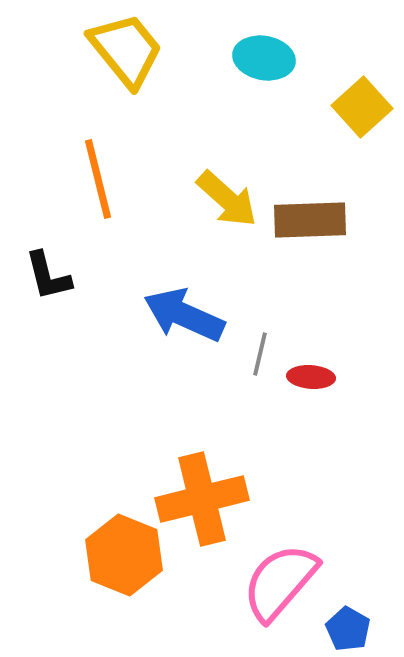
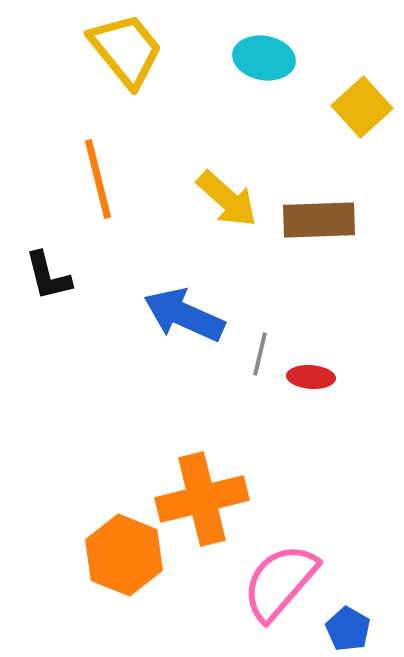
brown rectangle: moved 9 px right
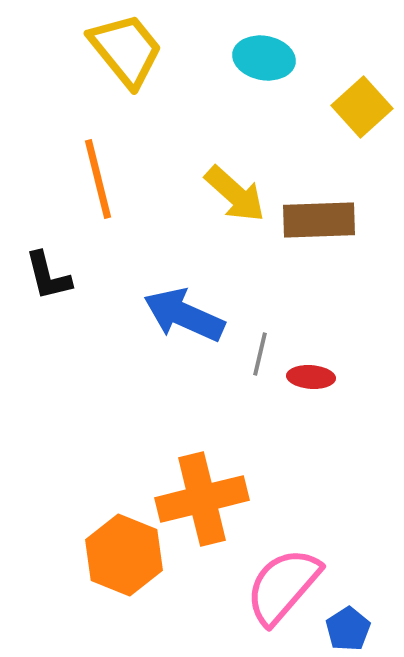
yellow arrow: moved 8 px right, 5 px up
pink semicircle: moved 3 px right, 4 px down
blue pentagon: rotated 9 degrees clockwise
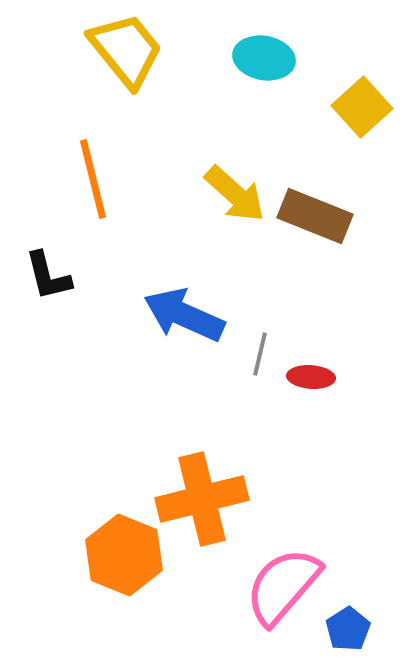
orange line: moved 5 px left
brown rectangle: moved 4 px left, 4 px up; rotated 24 degrees clockwise
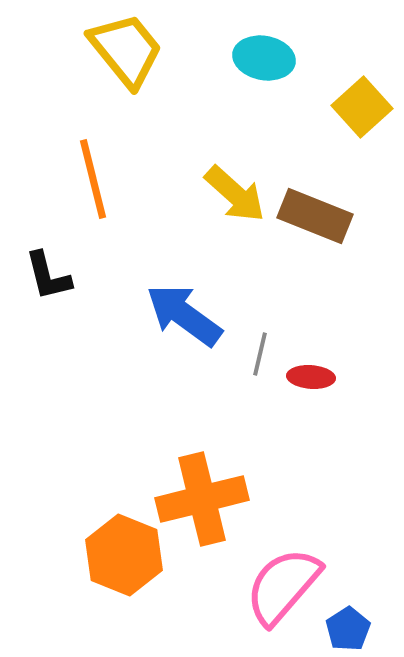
blue arrow: rotated 12 degrees clockwise
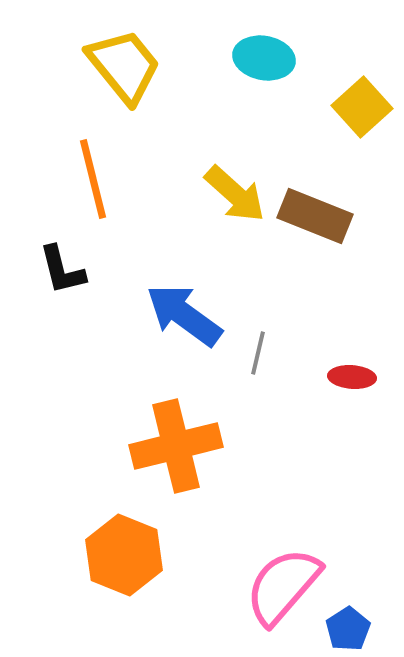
yellow trapezoid: moved 2 px left, 16 px down
black L-shape: moved 14 px right, 6 px up
gray line: moved 2 px left, 1 px up
red ellipse: moved 41 px right
orange cross: moved 26 px left, 53 px up
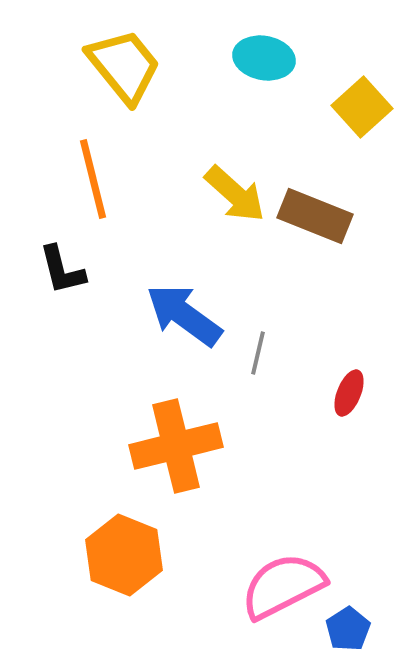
red ellipse: moved 3 px left, 16 px down; rotated 72 degrees counterclockwise
pink semicircle: rotated 22 degrees clockwise
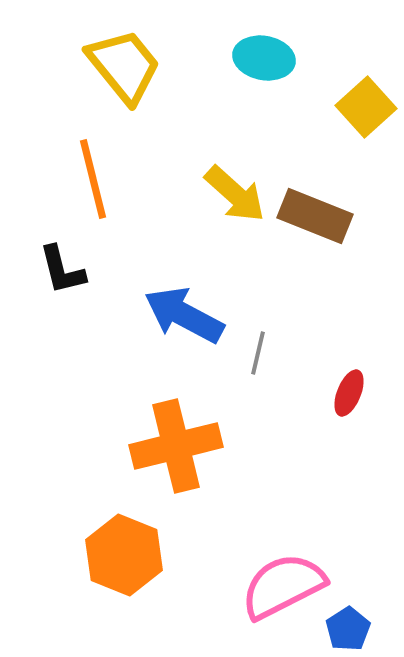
yellow square: moved 4 px right
blue arrow: rotated 8 degrees counterclockwise
